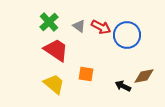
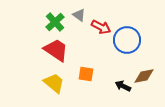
green cross: moved 6 px right
gray triangle: moved 11 px up
blue circle: moved 5 px down
yellow trapezoid: moved 1 px up
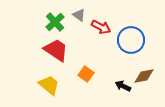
blue circle: moved 4 px right
orange square: rotated 28 degrees clockwise
yellow trapezoid: moved 5 px left, 2 px down
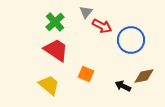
gray triangle: moved 7 px right, 3 px up; rotated 32 degrees clockwise
red arrow: moved 1 px right, 1 px up
orange square: rotated 14 degrees counterclockwise
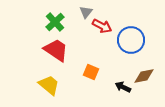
orange square: moved 5 px right, 2 px up
black arrow: moved 1 px down
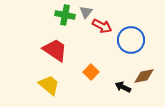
green cross: moved 10 px right, 7 px up; rotated 36 degrees counterclockwise
red trapezoid: moved 1 px left
orange square: rotated 21 degrees clockwise
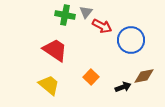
orange square: moved 5 px down
black arrow: rotated 133 degrees clockwise
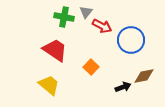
green cross: moved 1 px left, 2 px down
orange square: moved 10 px up
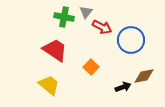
red arrow: moved 1 px down
